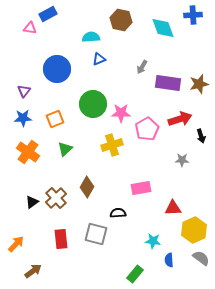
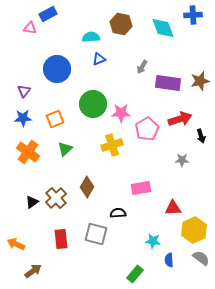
brown hexagon: moved 4 px down
brown star: moved 1 px right, 3 px up
orange arrow: rotated 108 degrees counterclockwise
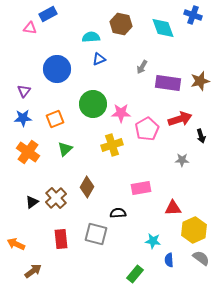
blue cross: rotated 24 degrees clockwise
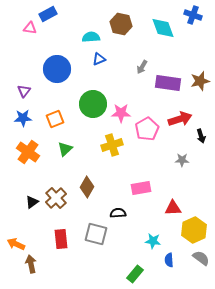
brown arrow: moved 2 px left, 7 px up; rotated 66 degrees counterclockwise
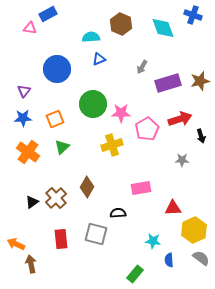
brown hexagon: rotated 10 degrees clockwise
purple rectangle: rotated 25 degrees counterclockwise
green triangle: moved 3 px left, 2 px up
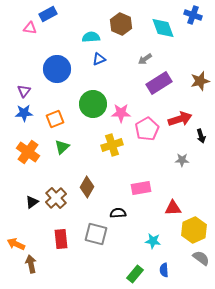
gray arrow: moved 3 px right, 8 px up; rotated 24 degrees clockwise
purple rectangle: moved 9 px left; rotated 15 degrees counterclockwise
blue star: moved 1 px right, 5 px up
blue semicircle: moved 5 px left, 10 px down
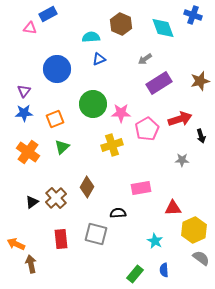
cyan star: moved 2 px right; rotated 21 degrees clockwise
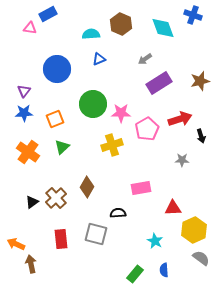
cyan semicircle: moved 3 px up
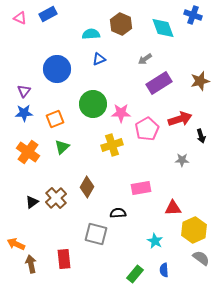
pink triangle: moved 10 px left, 10 px up; rotated 16 degrees clockwise
red rectangle: moved 3 px right, 20 px down
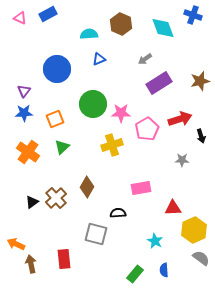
cyan semicircle: moved 2 px left
